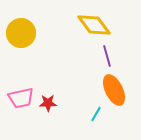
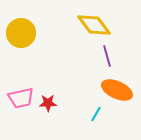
orange ellipse: moved 3 px right; rotated 40 degrees counterclockwise
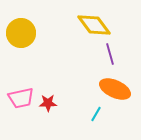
purple line: moved 3 px right, 2 px up
orange ellipse: moved 2 px left, 1 px up
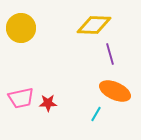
yellow diamond: rotated 52 degrees counterclockwise
yellow circle: moved 5 px up
orange ellipse: moved 2 px down
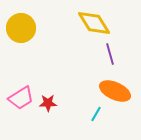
yellow diamond: moved 2 px up; rotated 56 degrees clockwise
pink trapezoid: rotated 20 degrees counterclockwise
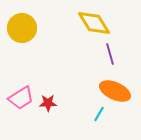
yellow circle: moved 1 px right
cyan line: moved 3 px right
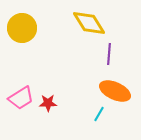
yellow diamond: moved 5 px left
purple line: moved 1 px left; rotated 20 degrees clockwise
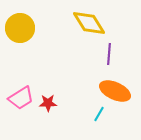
yellow circle: moved 2 px left
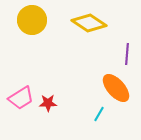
yellow diamond: rotated 24 degrees counterclockwise
yellow circle: moved 12 px right, 8 px up
purple line: moved 18 px right
orange ellipse: moved 1 px right, 3 px up; rotated 24 degrees clockwise
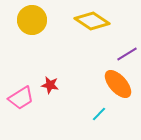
yellow diamond: moved 3 px right, 2 px up
purple line: rotated 55 degrees clockwise
orange ellipse: moved 2 px right, 4 px up
red star: moved 2 px right, 18 px up; rotated 12 degrees clockwise
cyan line: rotated 14 degrees clockwise
